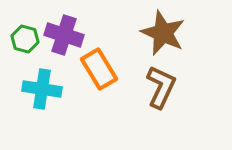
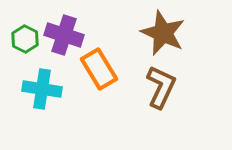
green hexagon: rotated 12 degrees clockwise
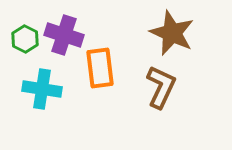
brown star: moved 9 px right
orange rectangle: moved 1 px right, 1 px up; rotated 24 degrees clockwise
